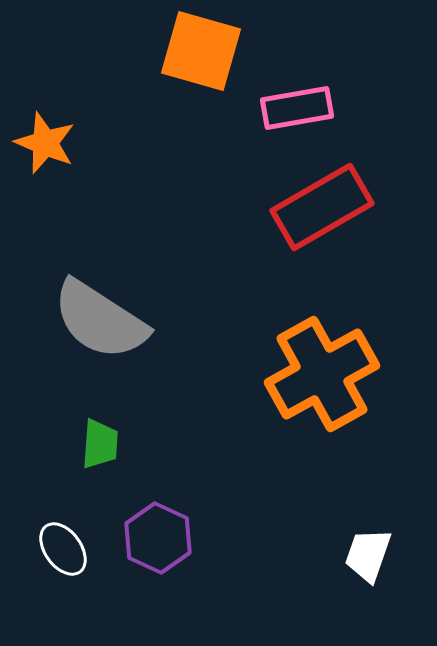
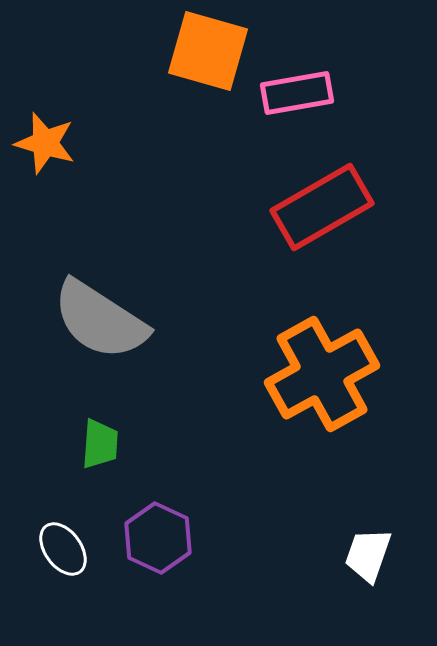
orange square: moved 7 px right
pink rectangle: moved 15 px up
orange star: rotated 6 degrees counterclockwise
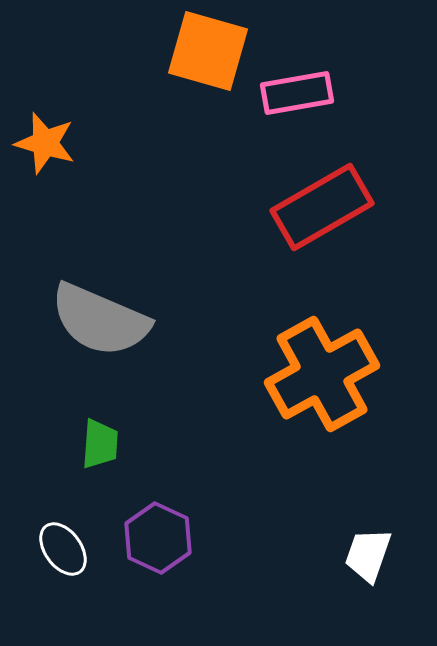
gray semicircle: rotated 10 degrees counterclockwise
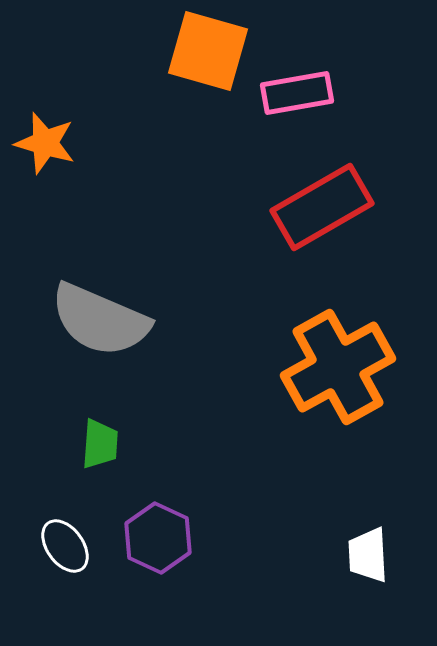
orange cross: moved 16 px right, 7 px up
white ellipse: moved 2 px right, 3 px up
white trapezoid: rotated 22 degrees counterclockwise
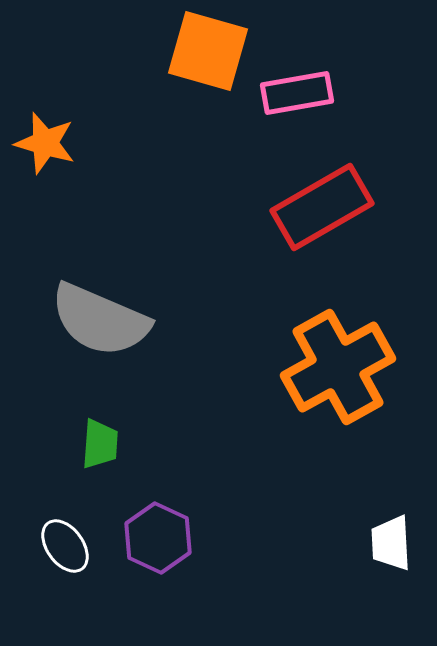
white trapezoid: moved 23 px right, 12 px up
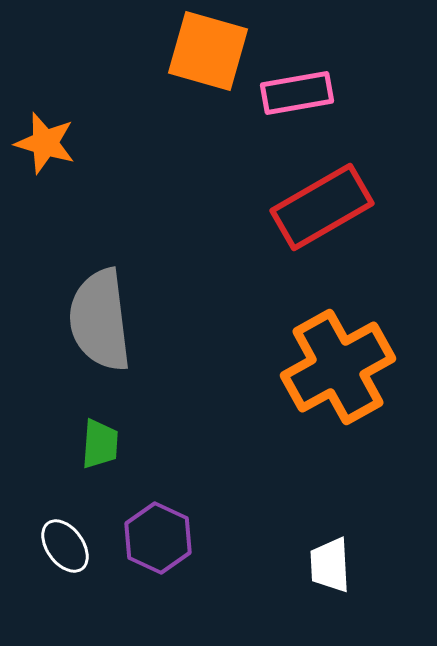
gray semicircle: rotated 60 degrees clockwise
white trapezoid: moved 61 px left, 22 px down
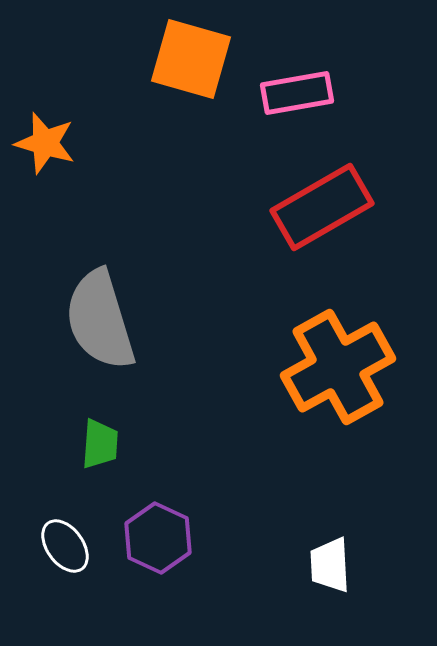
orange square: moved 17 px left, 8 px down
gray semicircle: rotated 10 degrees counterclockwise
